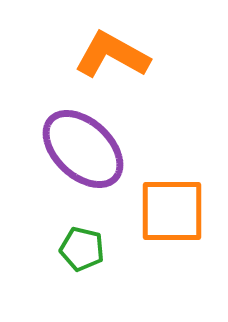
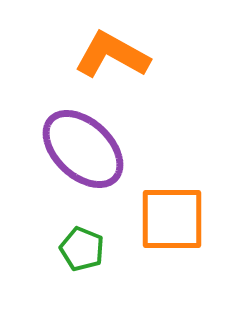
orange square: moved 8 px down
green pentagon: rotated 9 degrees clockwise
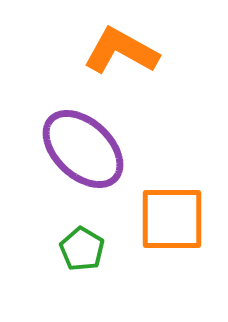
orange L-shape: moved 9 px right, 4 px up
green pentagon: rotated 9 degrees clockwise
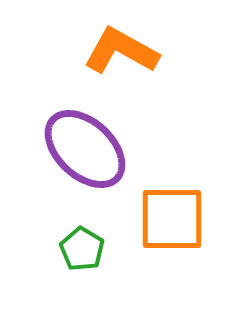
purple ellipse: moved 2 px right
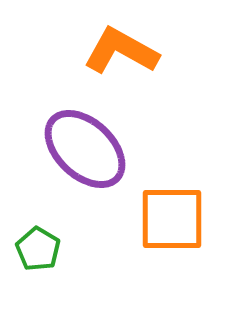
green pentagon: moved 44 px left
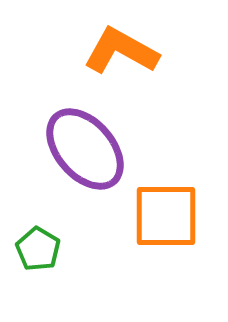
purple ellipse: rotated 6 degrees clockwise
orange square: moved 6 px left, 3 px up
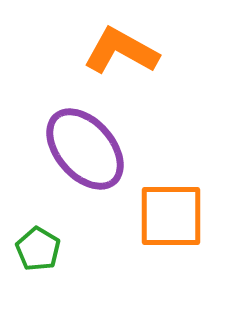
orange square: moved 5 px right
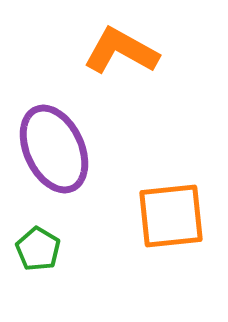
purple ellipse: moved 31 px left; rotated 16 degrees clockwise
orange square: rotated 6 degrees counterclockwise
